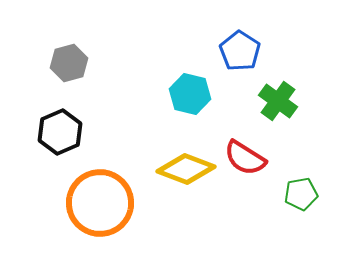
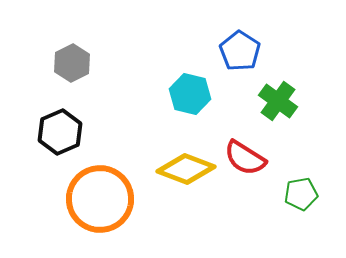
gray hexagon: moved 3 px right; rotated 12 degrees counterclockwise
orange circle: moved 4 px up
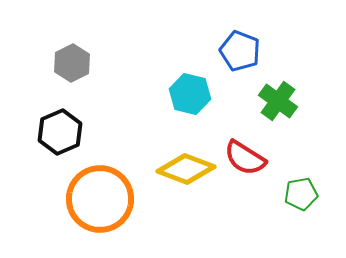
blue pentagon: rotated 12 degrees counterclockwise
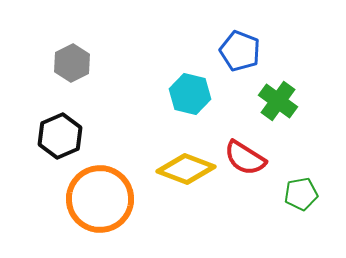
black hexagon: moved 4 px down
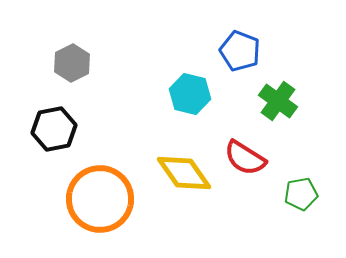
black hexagon: moved 6 px left, 7 px up; rotated 12 degrees clockwise
yellow diamond: moved 2 px left, 4 px down; rotated 34 degrees clockwise
